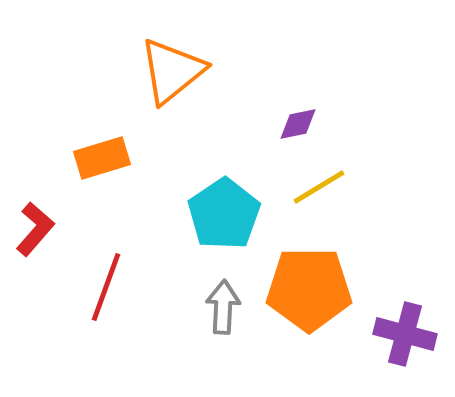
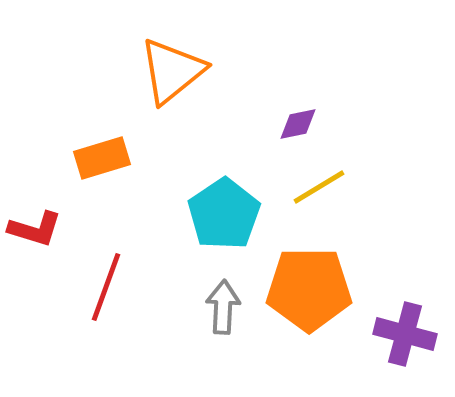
red L-shape: rotated 66 degrees clockwise
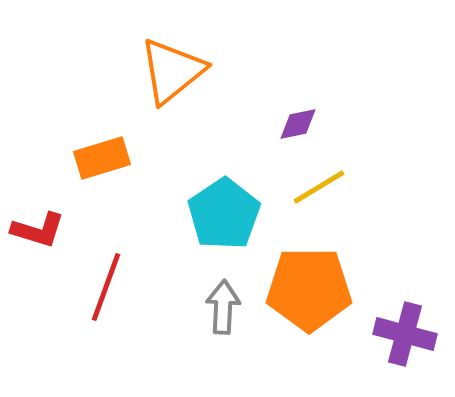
red L-shape: moved 3 px right, 1 px down
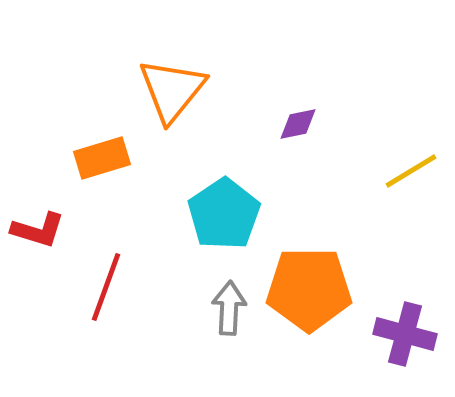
orange triangle: moved 19 px down; rotated 12 degrees counterclockwise
yellow line: moved 92 px right, 16 px up
gray arrow: moved 6 px right, 1 px down
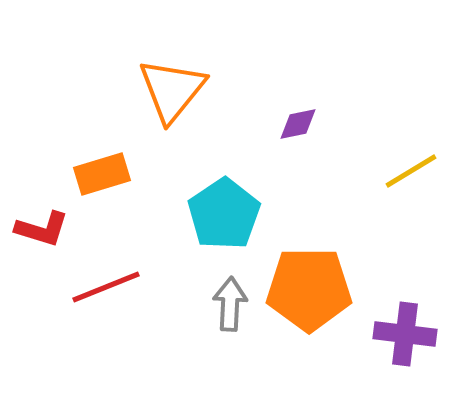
orange rectangle: moved 16 px down
red L-shape: moved 4 px right, 1 px up
red line: rotated 48 degrees clockwise
gray arrow: moved 1 px right, 4 px up
purple cross: rotated 8 degrees counterclockwise
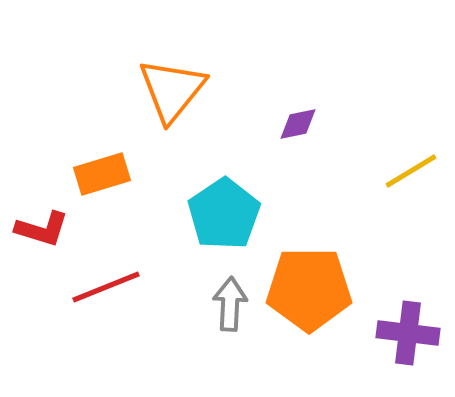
purple cross: moved 3 px right, 1 px up
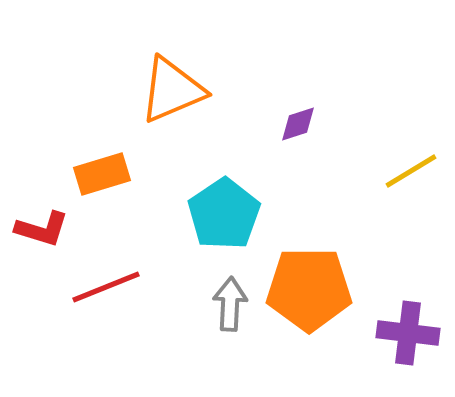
orange triangle: rotated 28 degrees clockwise
purple diamond: rotated 6 degrees counterclockwise
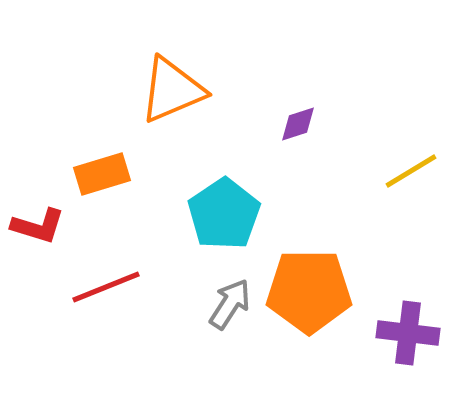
red L-shape: moved 4 px left, 3 px up
orange pentagon: moved 2 px down
gray arrow: rotated 30 degrees clockwise
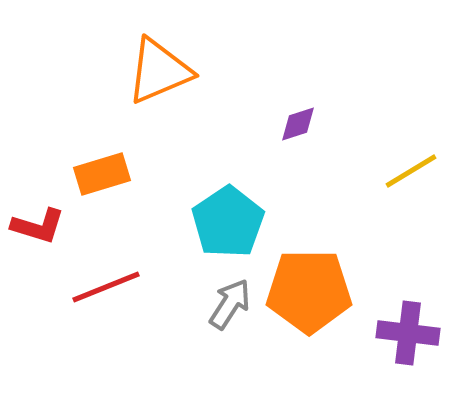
orange triangle: moved 13 px left, 19 px up
cyan pentagon: moved 4 px right, 8 px down
